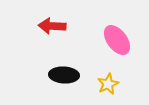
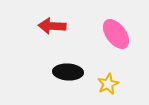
pink ellipse: moved 1 px left, 6 px up
black ellipse: moved 4 px right, 3 px up
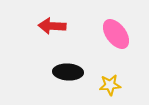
yellow star: moved 2 px right, 1 px down; rotated 20 degrees clockwise
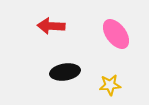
red arrow: moved 1 px left
black ellipse: moved 3 px left; rotated 12 degrees counterclockwise
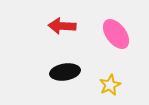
red arrow: moved 11 px right
yellow star: rotated 20 degrees counterclockwise
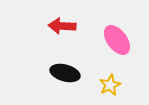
pink ellipse: moved 1 px right, 6 px down
black ellipse: moved 1 px down; rotated 24 degrees clockwise
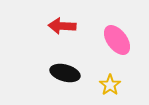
yellow star: rotated 10 degrees counterclockwise
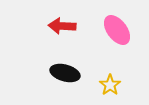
pink ellipse: moved 10 px up
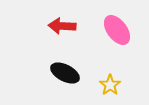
black ellipse: rotated 12 degrees clockwise
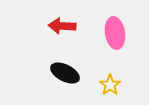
pink ellipse: moved 2 px left, 3 px down; rotated 28 degrees clockwise
